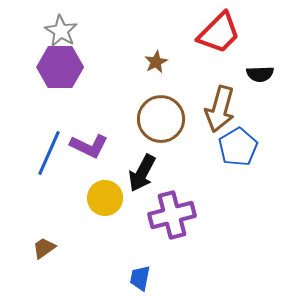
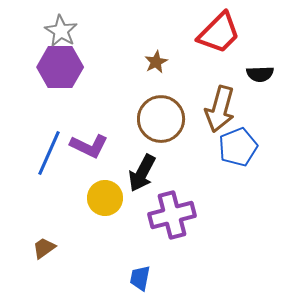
blue pentagon: rotated 9 degrees clockwise
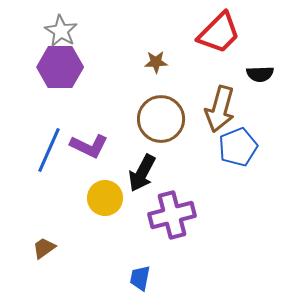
brown star: rotated 25 degrees clockwise
blue line: moved 3 px up
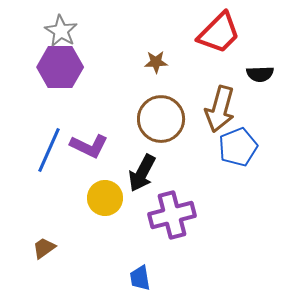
blue trapezoid: rotated 20 degrees counterclockwise
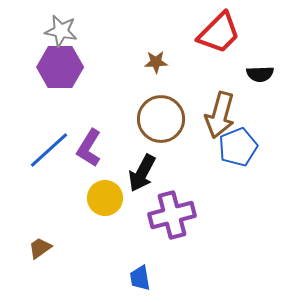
gray star: rotated 20 degrees counterclockwise
brown arrow: moved 6 px down
purple L-shape: moved 2 px down; rotated 96 degrees clockwise
blue line: rotated 24 degrees clockwise
brown trapezoid: moved 4 px left
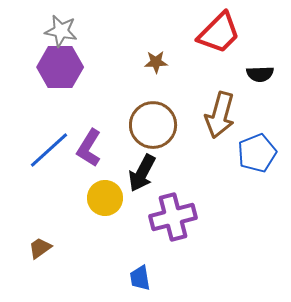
brown circle: moved 8 px left, 6 px down
blue pentagon: moved 19 px right, 6 px down
purple cross: moved 1 px right, 2 px down
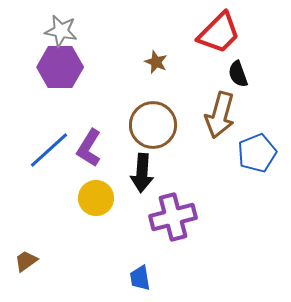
brown star: rotated 25 degrees clockwise
black semicircle: moved 22 px left; rotated 72 degrees clockwise
black arrow: rotated 24 degrees counterclockwise
yellow circle: moved 9 px left
brown trapezoid: moved 14 px left, 13 px down
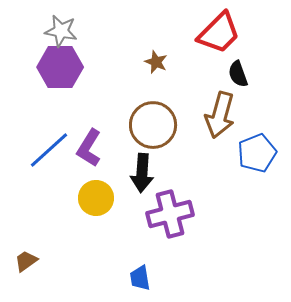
purple cross: moved 3 px left, 3 px up
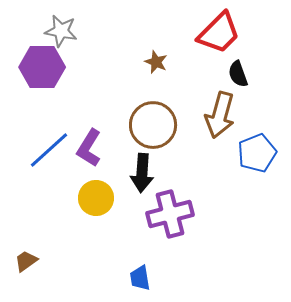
purple hexagon: moved 18 px left
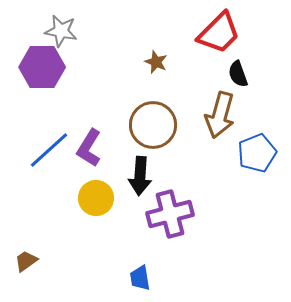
black arrow: moved 2 px left, 3 px down
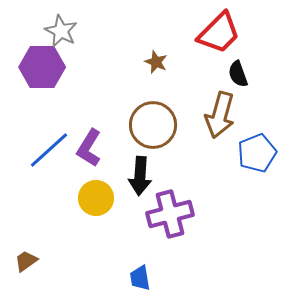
gray star: rotated 16 degrees clockwise
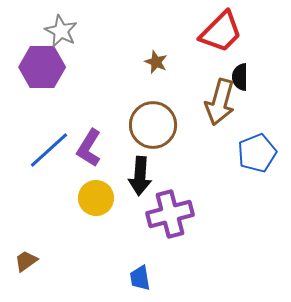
red trapezoid: moved 2 px right, 1 px up
black semicircle: moved 2 px right, 3 px down; rotated 20 degrees clockwise
brown arrow: moved 13 px up
